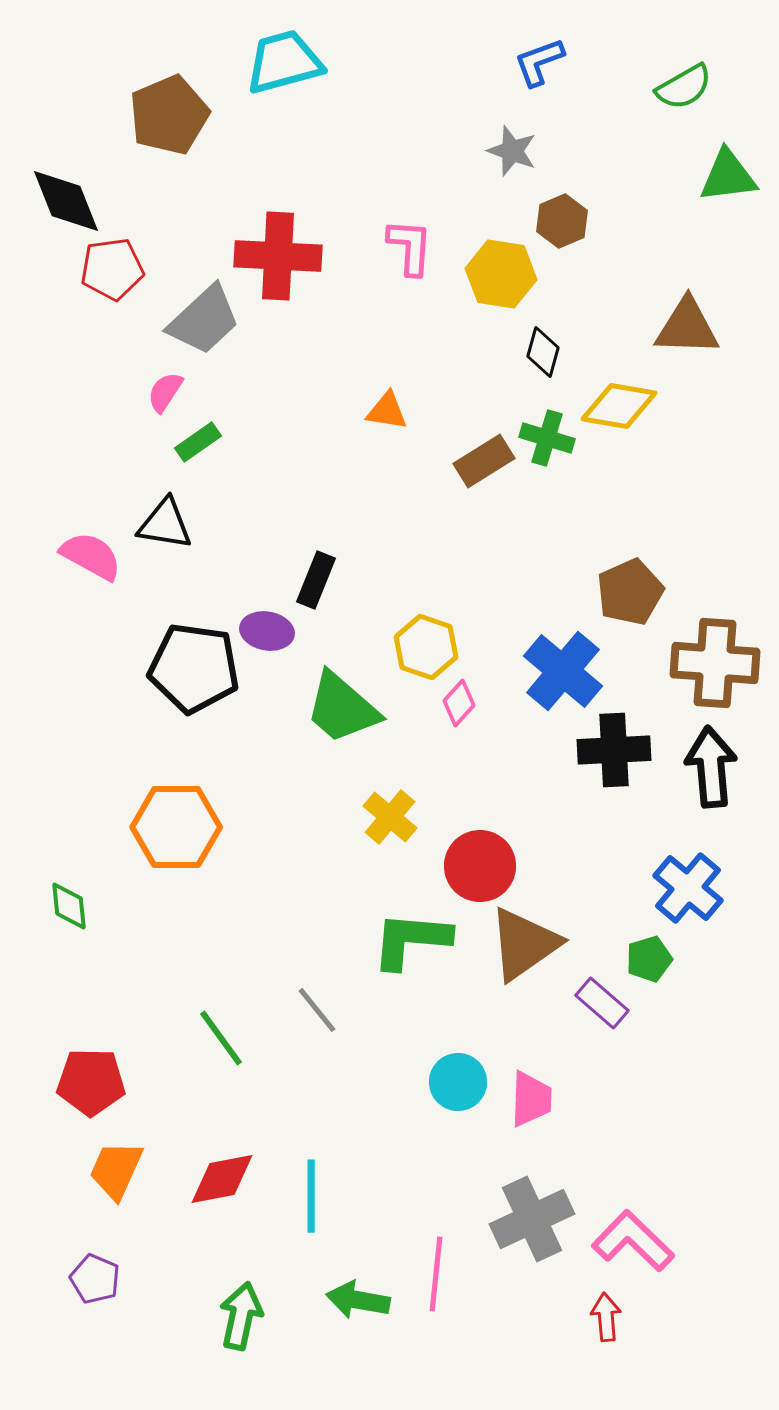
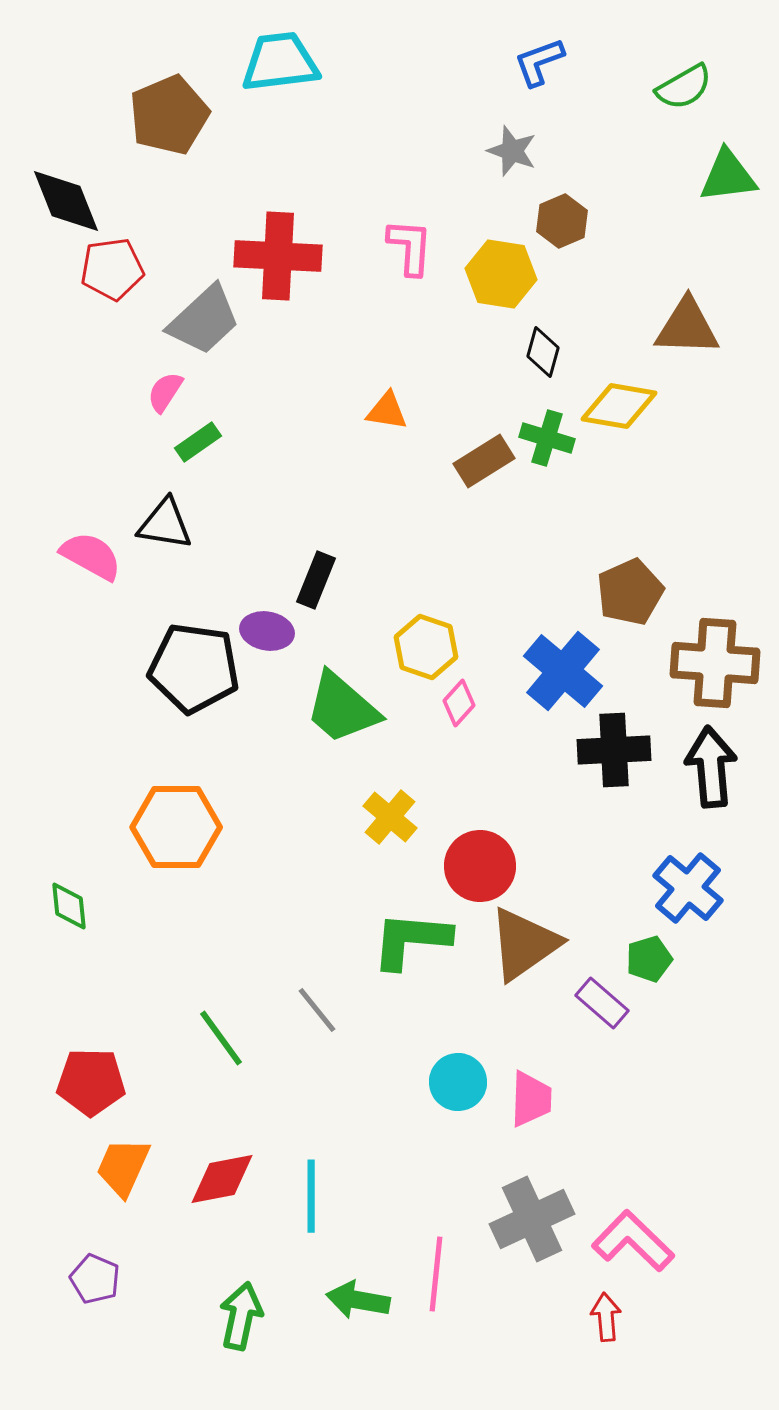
cyan trapezoid at (284, 62): moved 4 px left; rotated 8 degrees clockwise
orange trapezoid at (116, 1170): moved 7 px right, 3 px up
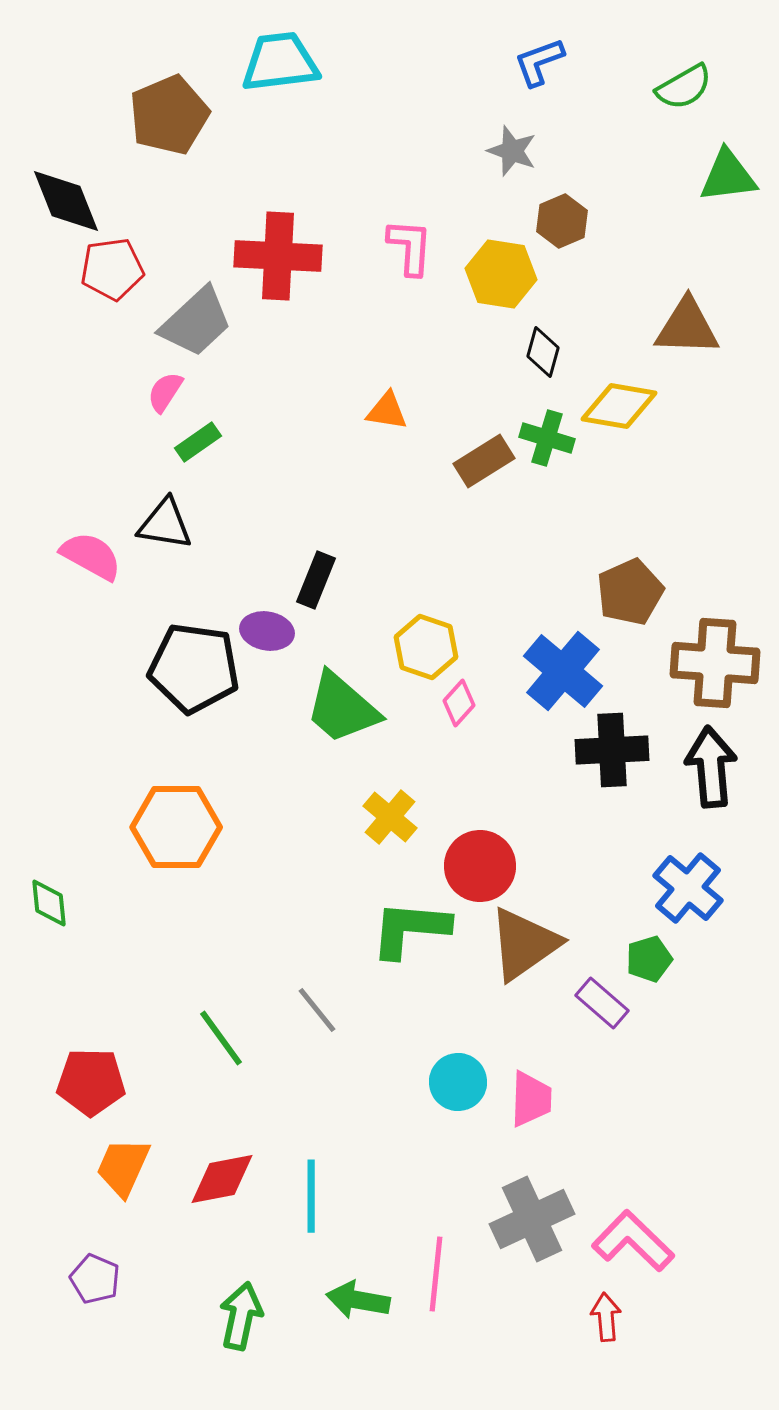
gray trapezoid at (204, 320): moved 8 px left, 2 px down
black cross at (614, 750): moved 2 px left
green diamond at (69, 906): moved 20 px left, 3 px up
green L-shape at (411, 940): moved 1 px left, 11 px up
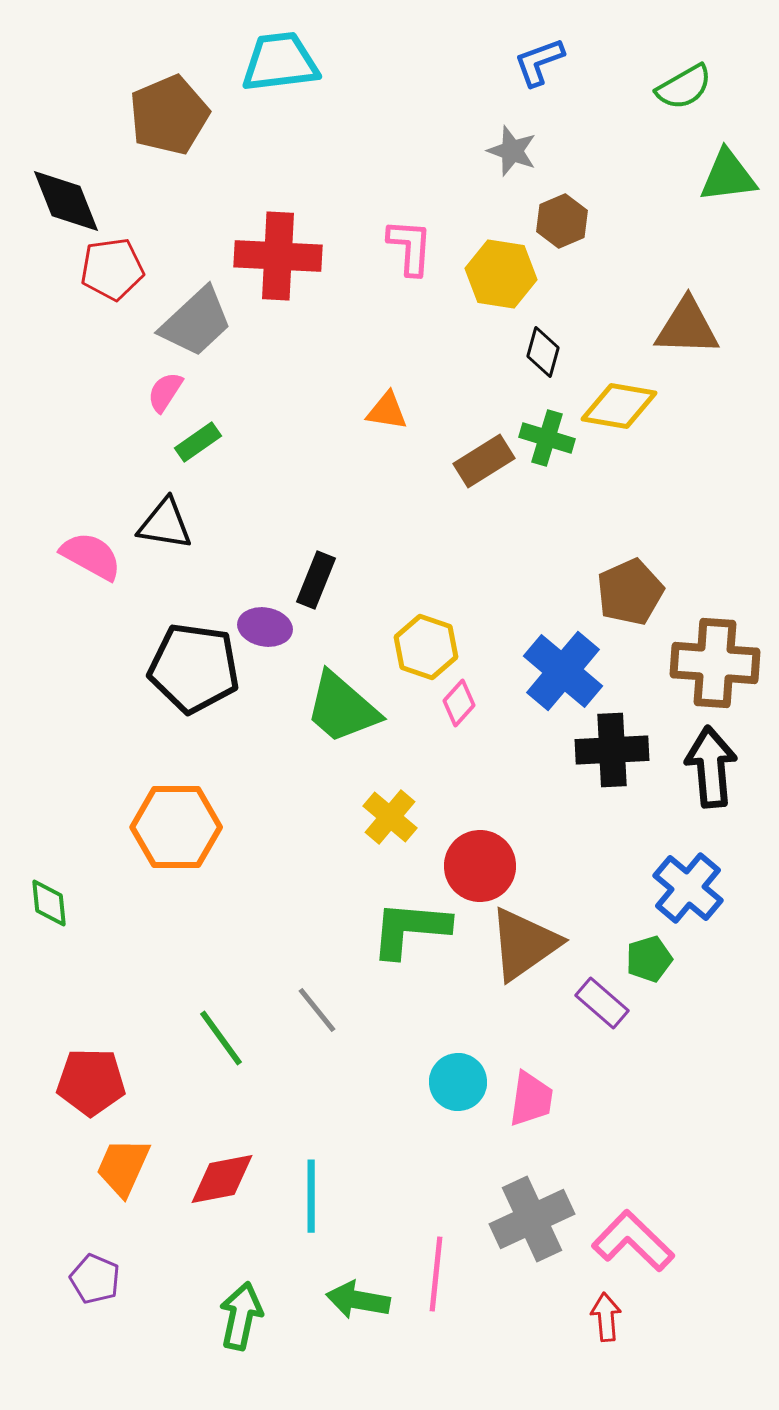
purple ellipse at (267, 631): moved 2 px left, 4 px up
pink trapezoid at (531, 1099): rotated 6 degrees clockwise
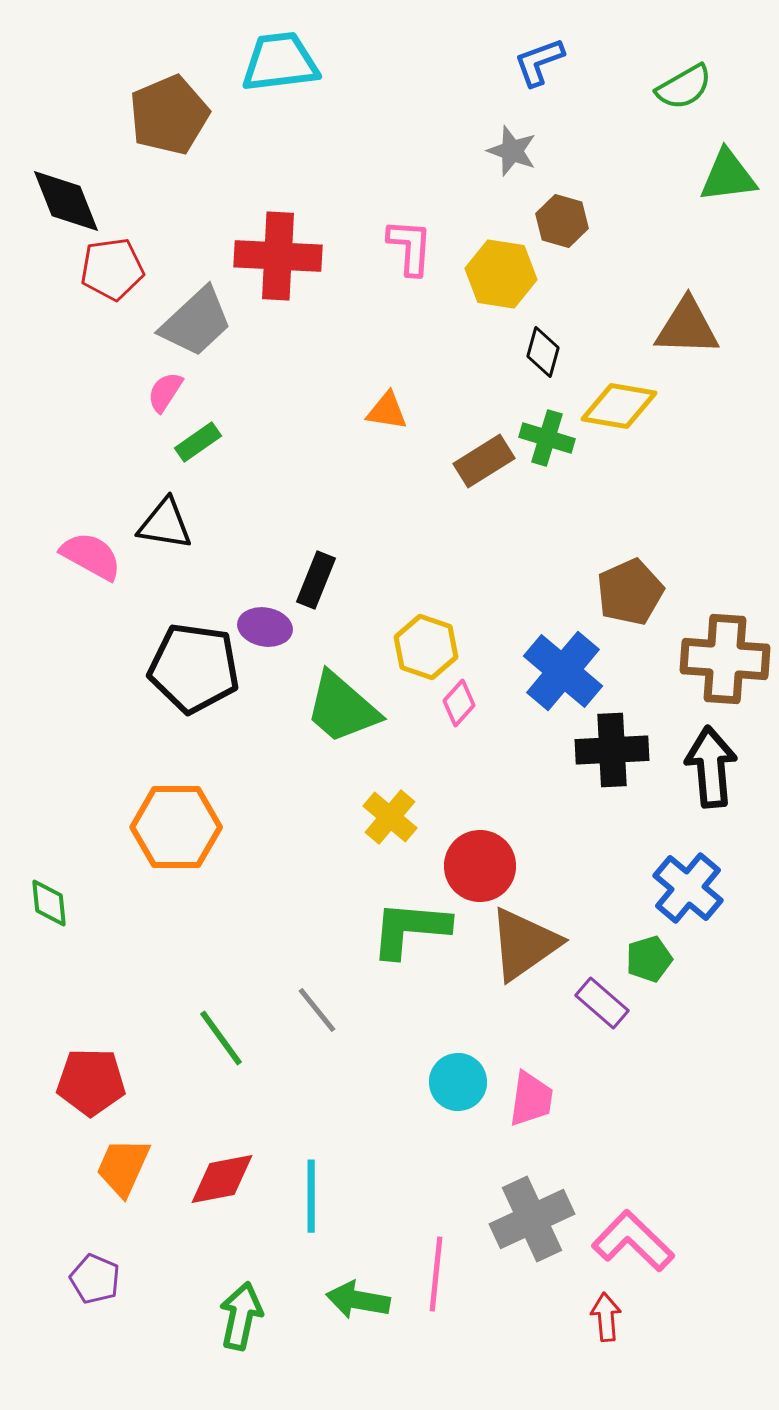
brown hexagon at (562, 221): rotated 21 degrees counterclockwise
brown cross at (715, 663): moved 10 px right, 4 px up
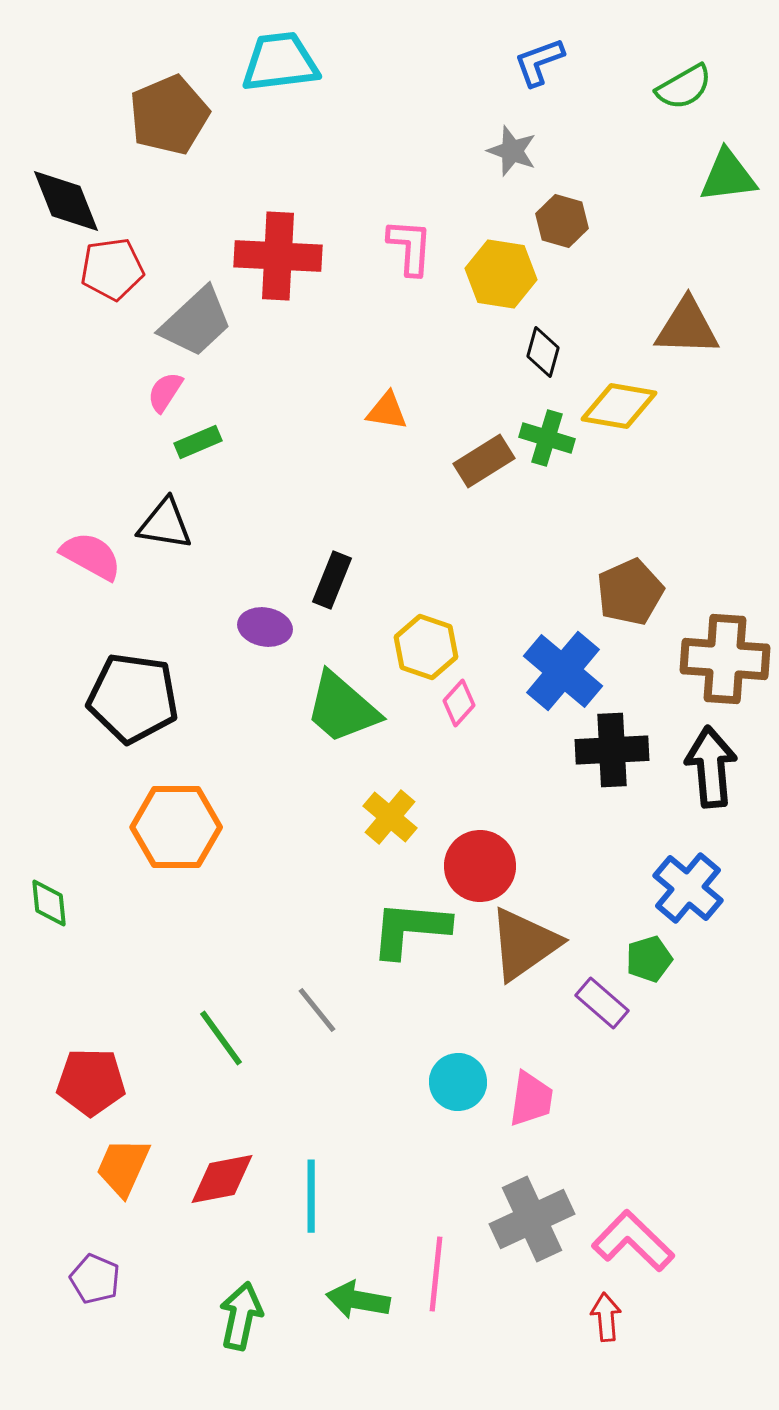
green rectangle at (198, 442): rotated 12 degrees clockwise
black rectangle at (316, 580): moved 16 px right
black pentagon at (194, 668): moved 61 px left, 30 px down
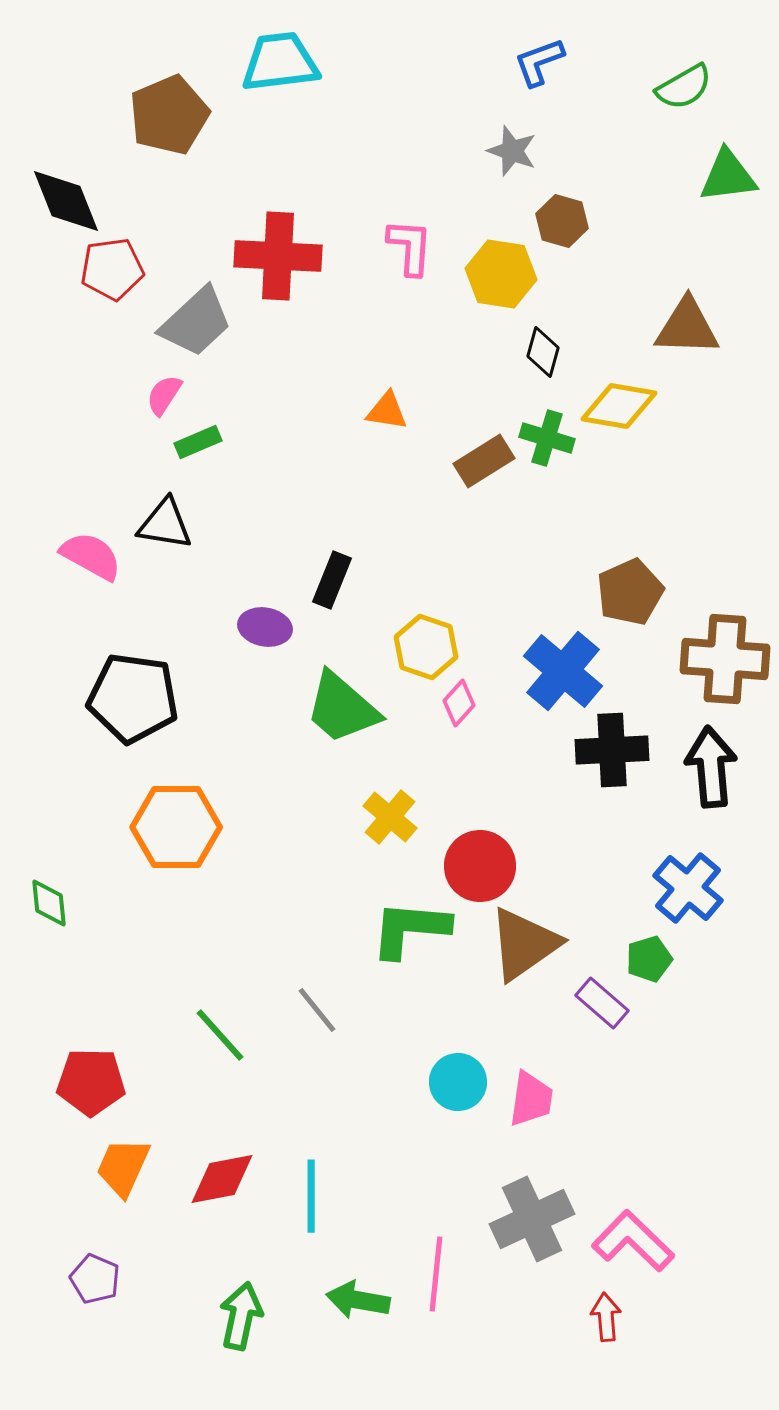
pink semicircle at (165, 392): moved 1 px left, 3 px down
green line at (221, 1038): moved 1 px left, 3 px up; rotated 6 degrees counterclockwise
